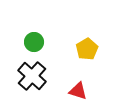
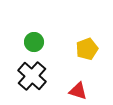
yellow pentagon: rotated 10 degrees clockwise
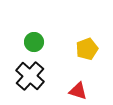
black cross: moved 2 px left
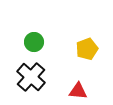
black cross: moved 1 px right, 1 px down
red triangle: rotated 12 degrees counterclockwise
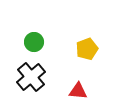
black cross: rotated 8 degrees clockwise
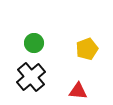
green circle: moved 1 px down
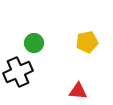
yellow pentagon: moved 7 px up; rotated 10 degrees clockwise
black cross: moved 13 px left, 5 px up; rotated 16 degrees clockwise
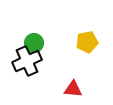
black cross: moved 9 px right, 11 px up
red triangle: moved 5 px left, 2 px up
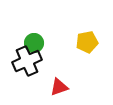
red triangle: moved 14 px left, 2 px up; rotated 24 degrees counterclockwise
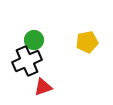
green circle: moved 3 px up
red triangle: moved 16 px left
